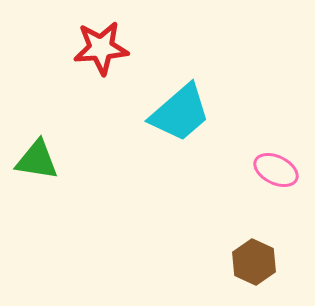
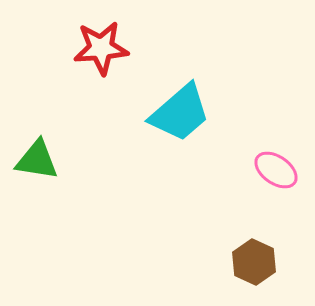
pink ellipse: rotated 9 degrees clockwise
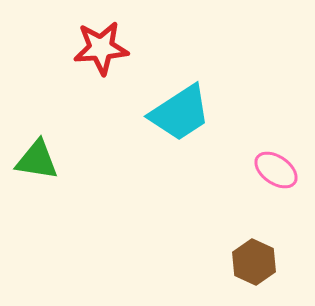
cyan trapezoid: rotated 8 degrees clockwise
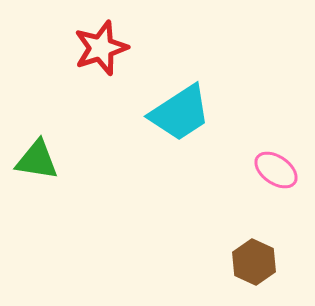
red star: rotated 14 degrees counterclockwise
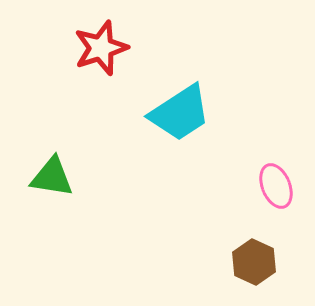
green triangle: moved 15 px right, 17 px down
pink ellipse: moved 16 px down; rotated 33 degrees clockwise
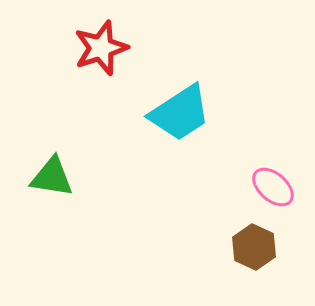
pink ellipse: moved 3 px left, 1 px down; rotated 27 degrees counterclockwise
brown hexagon: moved 15 px up
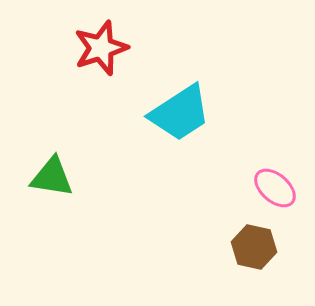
pink ellipse: moved 2 px right, 1 px down
brown hexagon: rotated 12 degrees counterclockwise
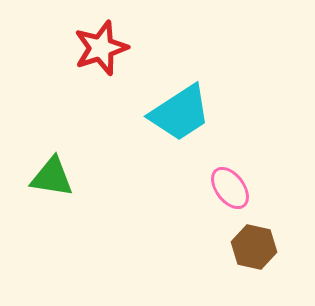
pink ellipse: moved 45 px left; rotated 12 degrees clockwise
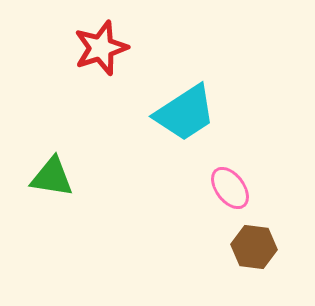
cyan trapezoid: moved 5 px right
brown hexagon: rotated 6 degrees counterclockwise
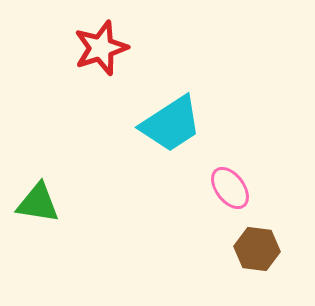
cyan trapezoid: moved 14 px left, 11 px down
green triangle: moved 14 px left, 26 px down
brown hexagon: moved 3 px right, 2 px down
